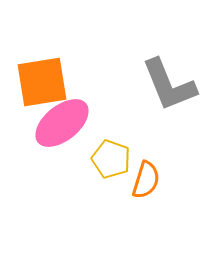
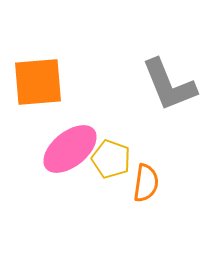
orange square: moved 4 px left; rotated 4 degrees clockwise
pink ellipse: moved 8 px right, 26 px down
orange semicircle: moved 3 px down; rotated 9 degrees counterclockwise
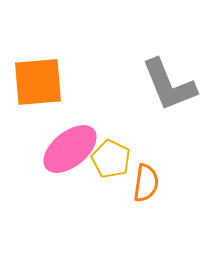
yellow pentagon: rotated 6 degrees clockwise
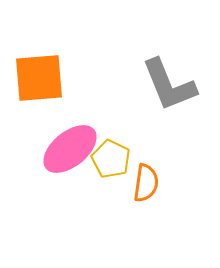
orange square: moved 1 px right, 4 px up
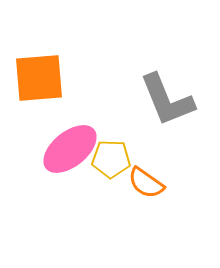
gray L-shape: moved 2 px left, 15 px down
yellow pentagon: rotated 24 degrees counterclockwise
orange semicircle: rotated 117 degrees clockwise
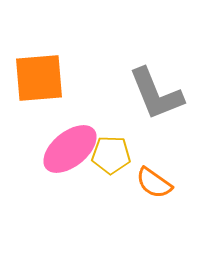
gray L-shape: moved 11 px left, 6 px up
yellow pentagon: moved 4 px up
orange semicircle: moved 8 px right
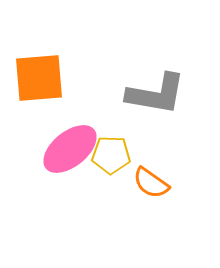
gray L-shape: rotated 58 degrees counterclockwise
orange semicircle: moved 3 px left
